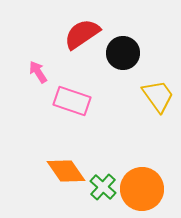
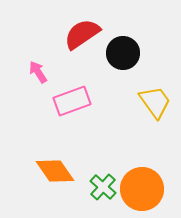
yellow trapezoid: moved 3 px left, 6 px down
pink rectangle: rotated 39 degrees counterclockwise
orange diamond: moved 11 px left
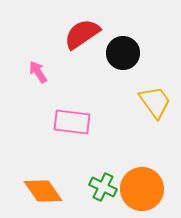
pink rectangle: moved 21 px down; rotated 27 degrees clockwise
orange diamond: moved 12 px left, 20 px down
green cross: rotated 16 degrees counterclockwise
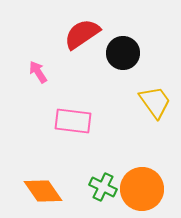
pink rectangle: moved 1 px right, 1 px up
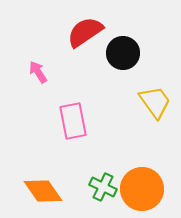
red semicircle: moved 3 px right, 2 px up
pink rectangle: rotated 72 degrees clockwise
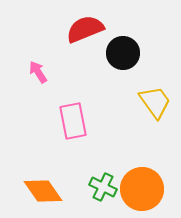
red semicircle: moved 3 px up; rotated 12 degrees clockwise
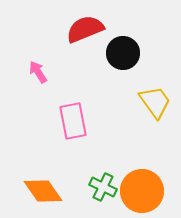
orange circle: moved 2 px down
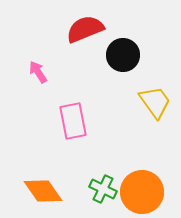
black circle: moved 2 px down
green cross: moved 2 px down
orange circle: moved 1 px down
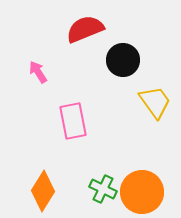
black circle: moved 5 px down
orange diamond: rotated 66 degrees clockwise
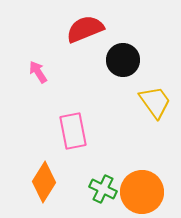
pink rectangle: moved 10 px down
orange diamond: moved 1 px right, 9 px up
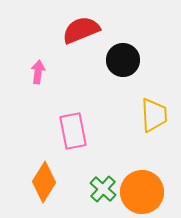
red semicircle: moved 4 px left, 1 px down
pink arrow: rotated 40 degrees clockwise
yellow trapezoid: moved 1 px left, 13 px down; rotated 33 degrees clockwise
green cross: rotated 16 degrees clockwise
